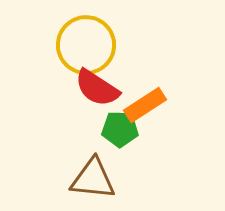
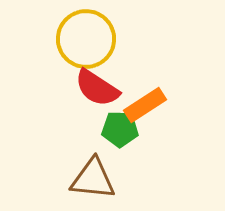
yellow circle: moved 6 px up
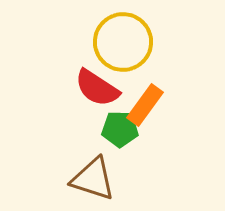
yellow circle: moved 37 px right, 3 px down
orange rectangle: rotated 21 degrees counterclockwise
brown triangle: rotated 12 degrees clockwise
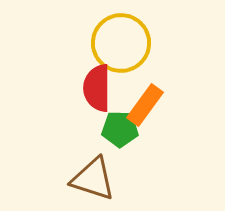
yellow circle: moved 2 px left, 1 px down
red semicircle: rotated 57 degrees clockwise
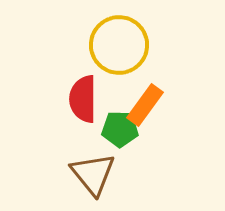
yellow circle: moved 2 px left, 2 px down
red semicircle: moved 14 px left, 11 px down
brown triangle: moved 5 px up; rotated 33 degrees clockwise
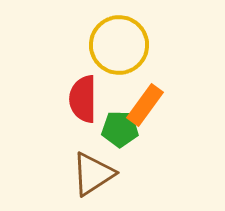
brown triangle: rotated 36 degrees clockwise
